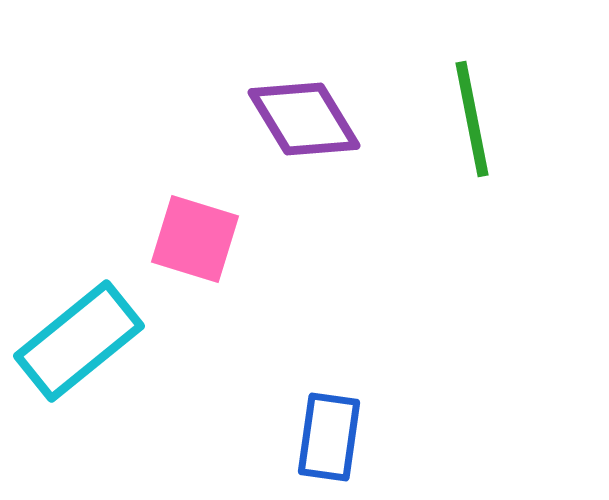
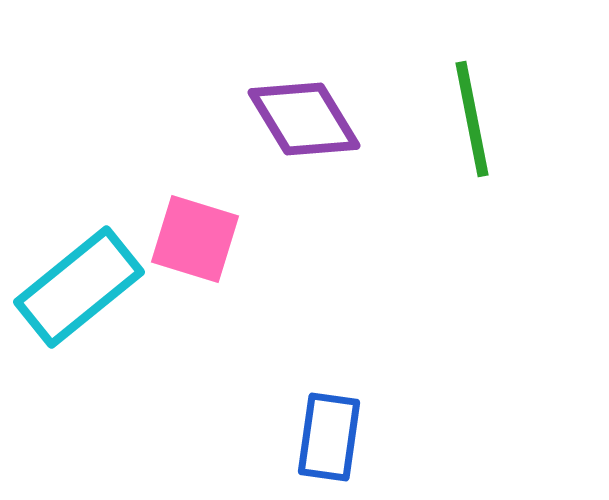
cyan rectangle: moved 54 px up
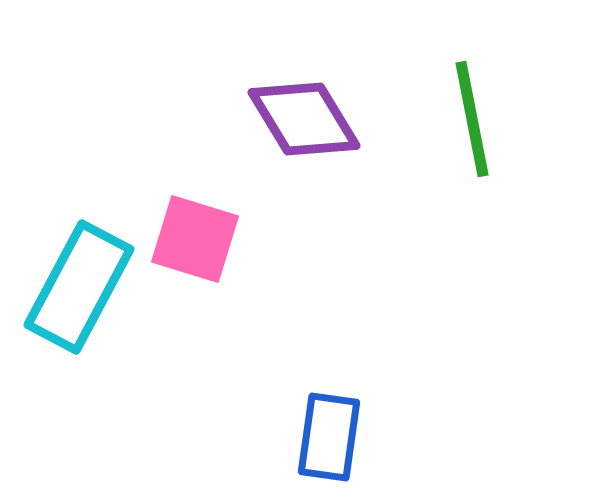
cyan rectangle: rotated 23 degrees counterclockwise
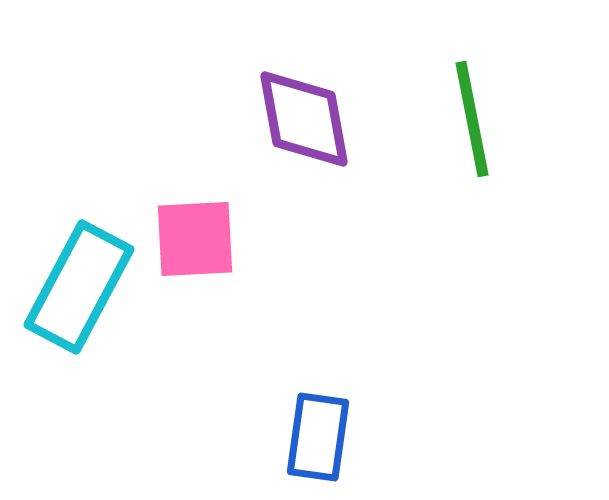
purple diamond: rotated 21 degrees clockwise
pink square: rotated 20 degrees counterclockwise
blue rectangle: moved 11 px left
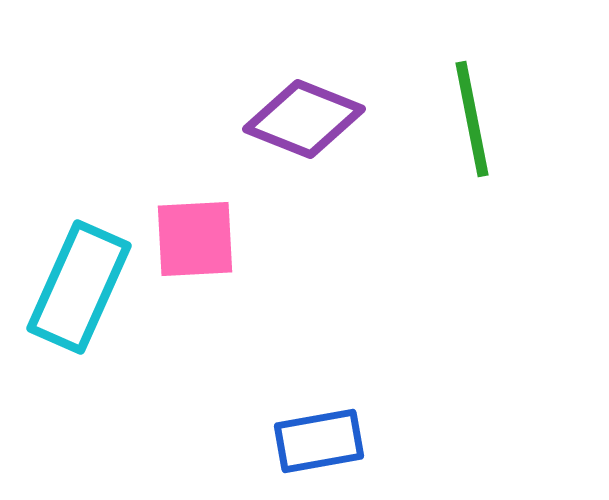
purple diamond: rotated 58 degrees counterclockwise
cyan rectangle: rotated 4 degrees counterclockwise
blue rectangle: moved 1 px right, 4 px down; rotated 72 degrees clockwise
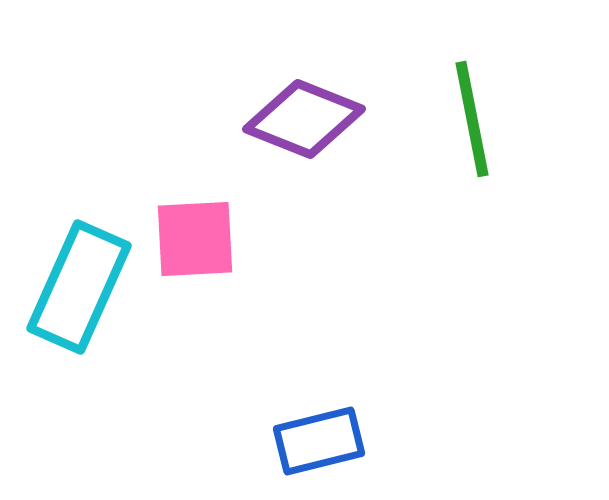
blue rectangle: rotated 4 degrees counterclockwise
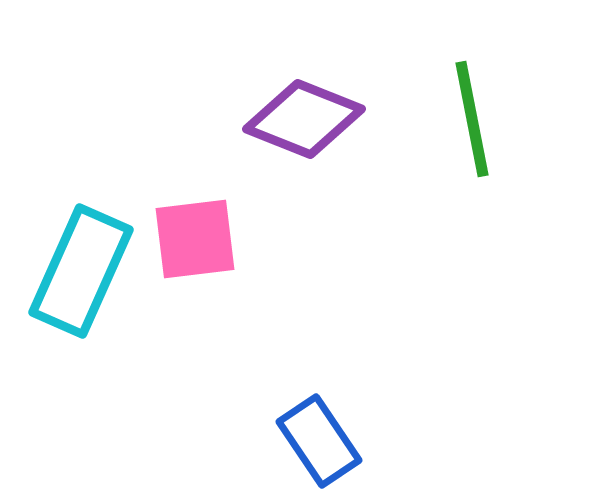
pink square: rotated 4 degrees counterclockwise
cyan rectangle: moved 2 px right, 16 px up
blue rectangle: rotated 70 degrees clockwise
